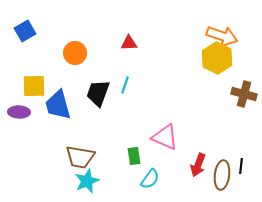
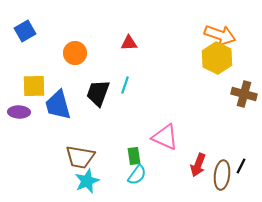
orange arrow: moved 2 px left, 1 px up
black line: rotated 21 degrees clockwise
cyan semicircle: moved 13 px left, 4 px up
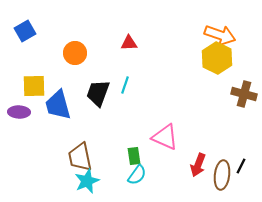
brown trapezoid: rotated 68 degrees clockwise
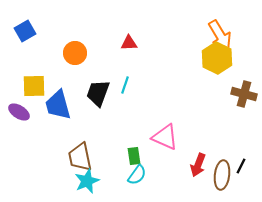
orange arrow: rotated 40 degrees clockwise
purple ellipse: rotated 30 degrees clockwise
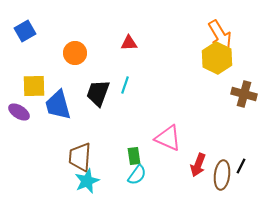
pink triangle: moved 3 px right, 1 px down
brown trapezoid: rotated 16 degrees clockwise
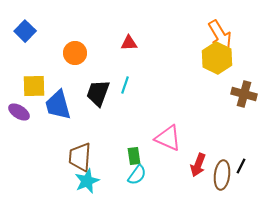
blue square: rotated 15 degrees counterclockwise
